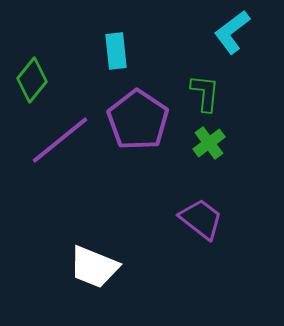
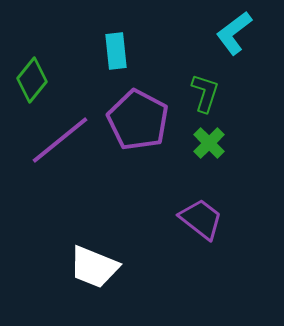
cyan L-shape: moved 2 px right, 1 px down
green L-shape: rotated 12 degrees clockwise
purple pentagon: rotated 6 degrees counterclockwise
green cross: rotated 8 degrees counterclockwise
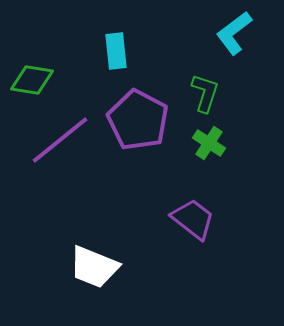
green diamond: rotated 60 degrees clockwise
green cross: rotated 12 degrees counterclockwise
purple trapezoid: moved 8 px left
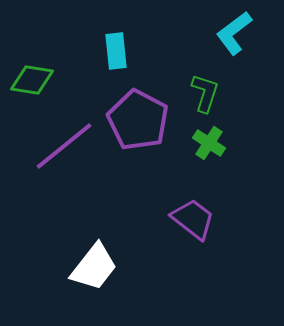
purple line: moved 4 px right, 6 px down
white trapezoid: rotated 74 degrees counterclockwise
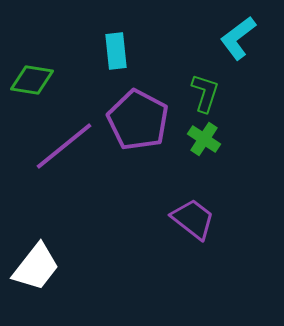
cyan L-shape: moved 4 px right, 5 px down
green cross: moved 5 px left, 4 px up
white trapezoid: moved 58 px left
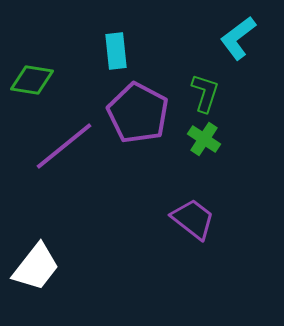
purple pentagon: moved 7 px up
